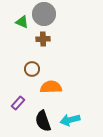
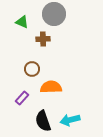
gray circle: moved 10 px right
purple rectangle: moved 4 px right, 5 px up
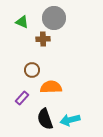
gray circle: moved 4 px down
brown circle: moved 1 px down
black semicircle: moved 2 px right, 2 px up
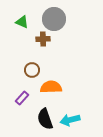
gray circle: moved 1 px down
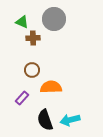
brown cross: moved 10 px left, 1 px up
black semicircle: moved 1 px down
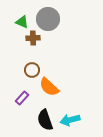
gray circle: moved 6 px left
orange semicircle: moved 2 px left; rotated 135 degrees counterclockwise
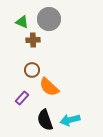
gray circle: moved 1 px right
brown cross: moved 2 px down
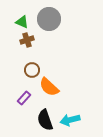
brown cross: moved 6 px left; rotated 16 degrees counterclockwise
purple rectangle: moved 2 px right
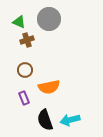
green triangle: moved 3 px left
brown circle: moved 7 px left
orange semicircle: rotated 55 degrees counterclockwise
purple rectangle: rotated 64 degrees counterclockwise
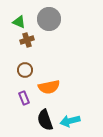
cyan arrow: moved 1 px down
